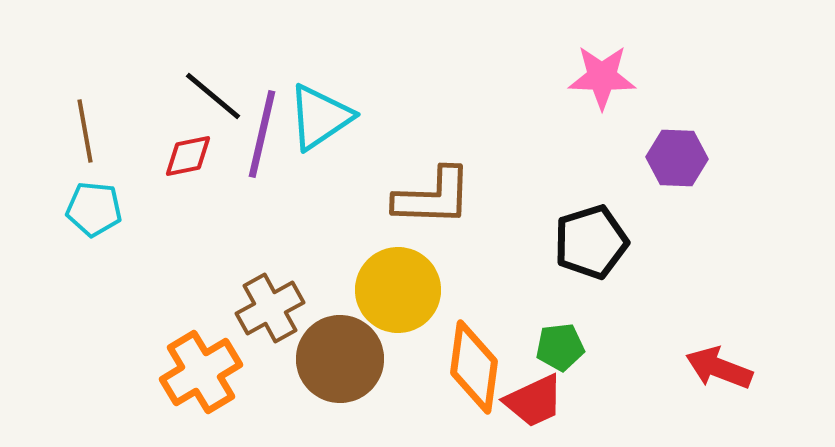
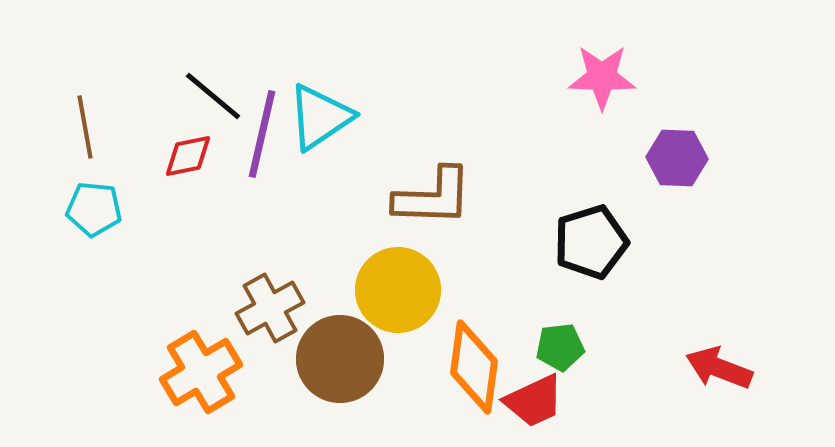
brown line: moved 4 px up
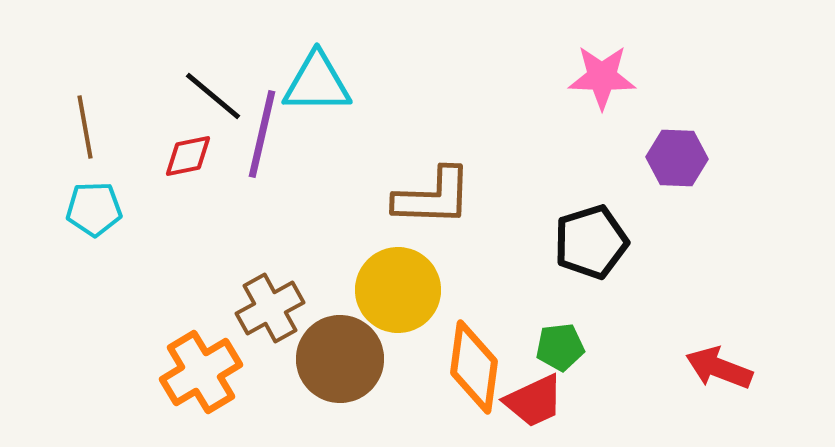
cyan triangle: moved 3 px left, 34 px up; rotated 34 degrees clockwise
cyan pentagon: rotated 8 degrees counterclockwise
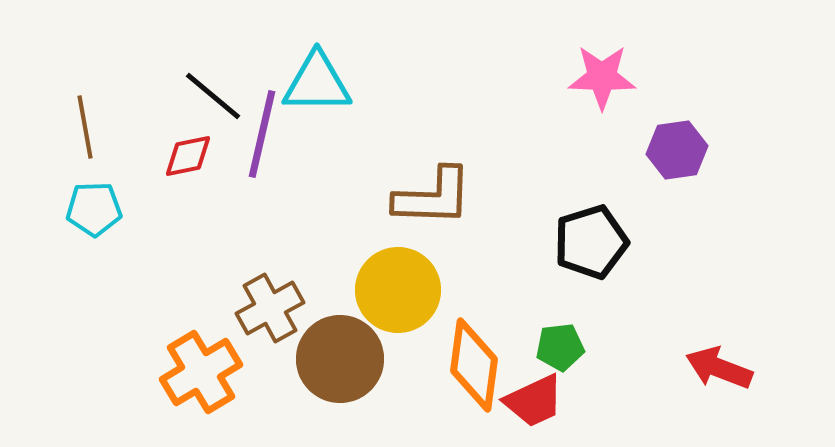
purple hexagon: moved 8 px up; rotated 10 degrees counterclockwise
orange diamond: moved 2 px up
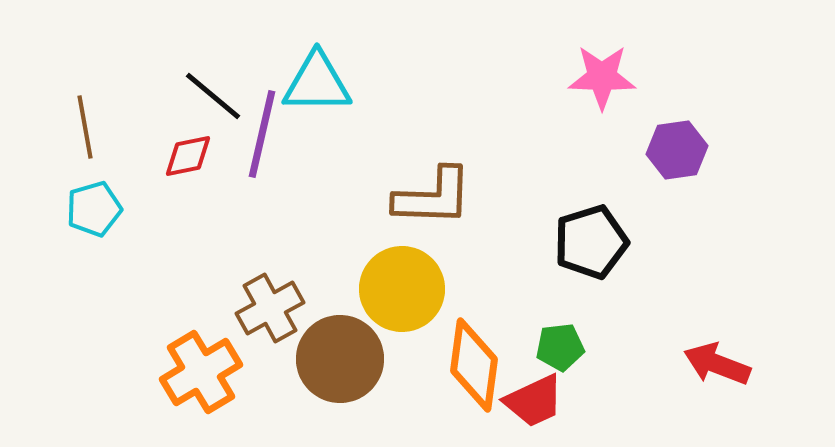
cyan pentagon: rotated 14 degrees counterclockwise
yellow circle: moved 4 px right, 1 px up
red arrow: moved 2 px left, 4 px up
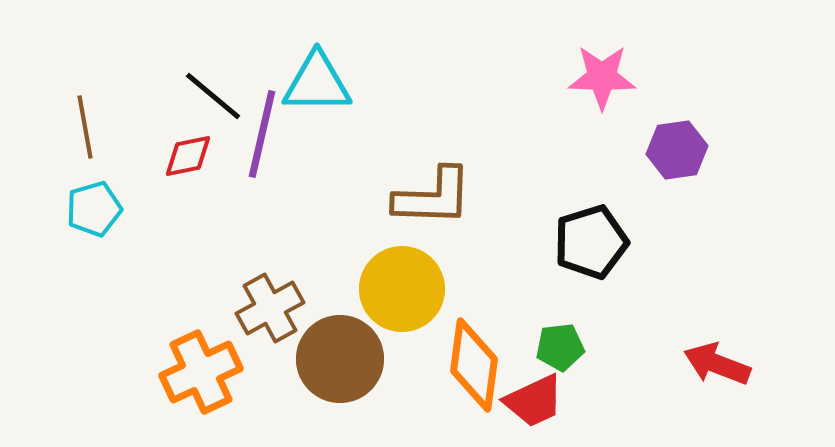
orange cross: rotated 6 degrees clockwise
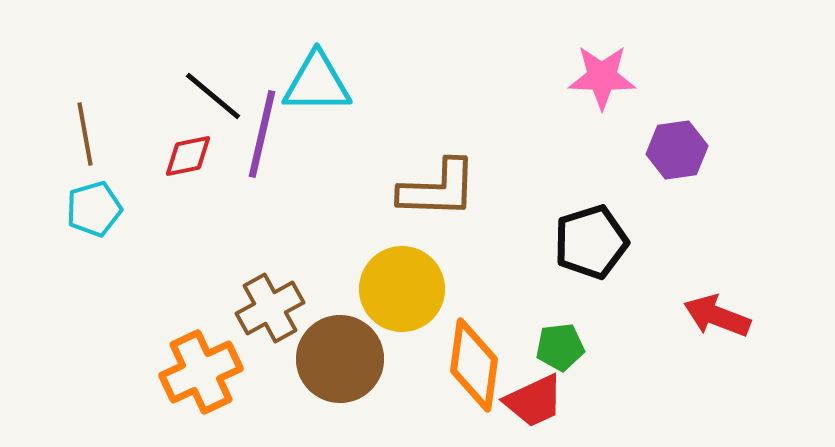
brown line: moved 7 px down
brown L-shape: moved 5 px right, 8 px up
red arrow: moved 48 px up
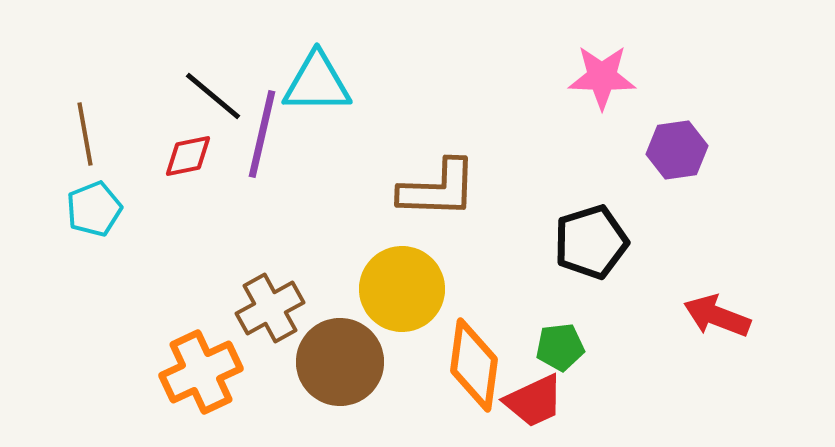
cyan pentagon: rotated 6 degrees counterclockwise
brown circle: moved 3 px down
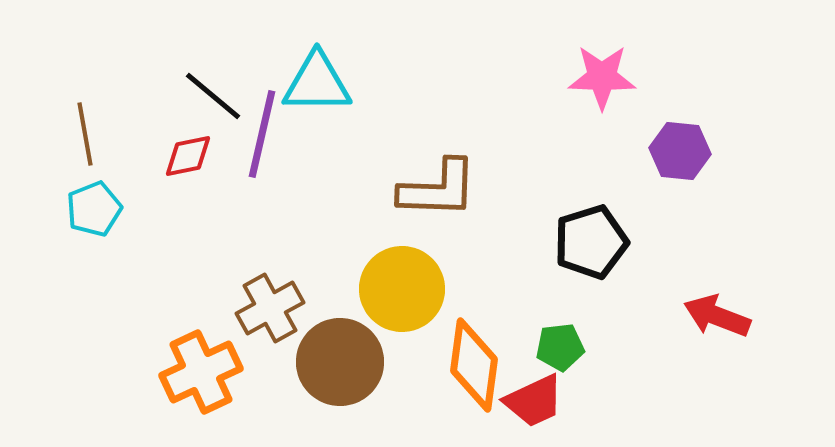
purple hexagon: moved 3 px right, 1 px down; rotated 14 degrees clockwise
